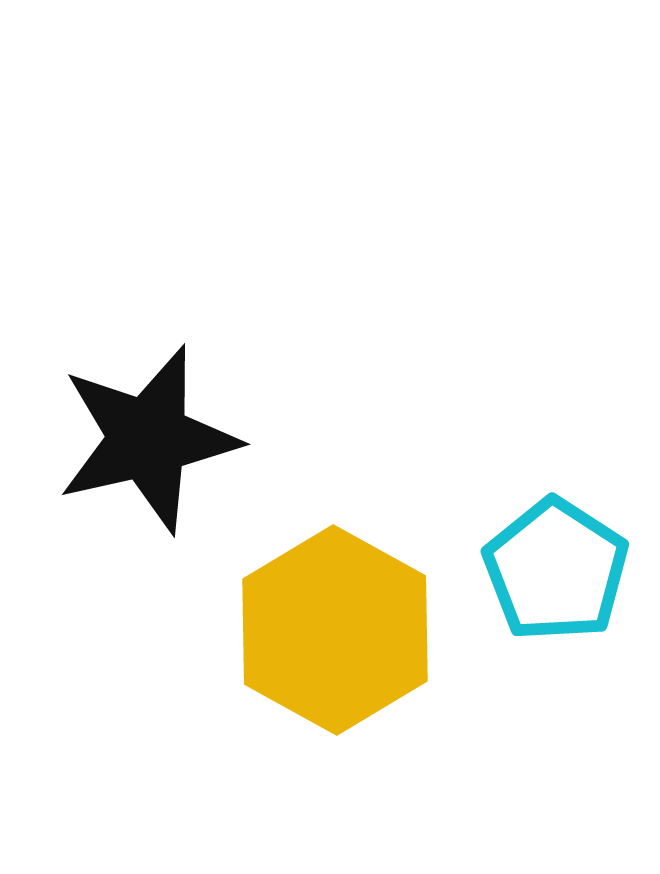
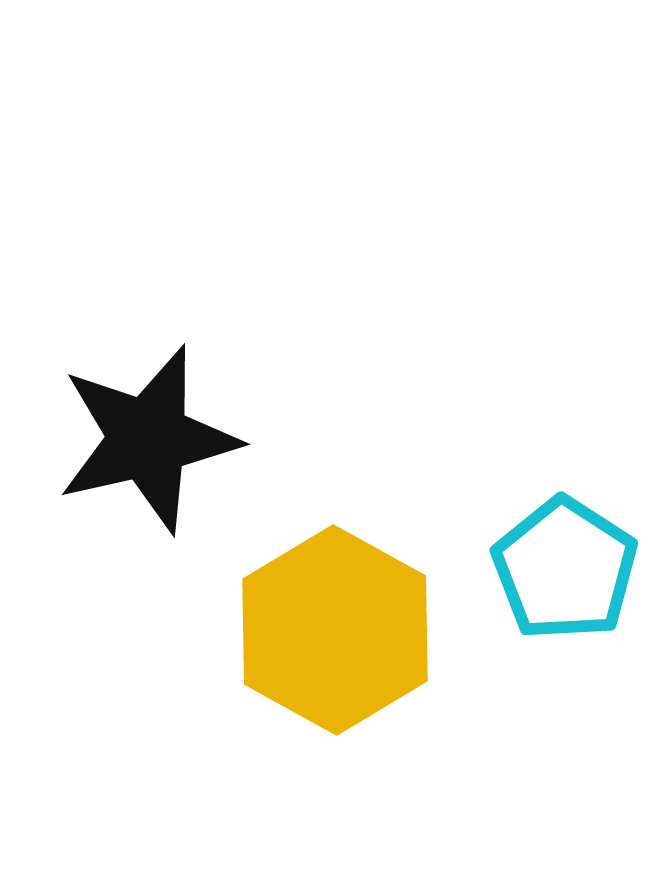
cyan pentagon: moved 9 px right, 1 px up
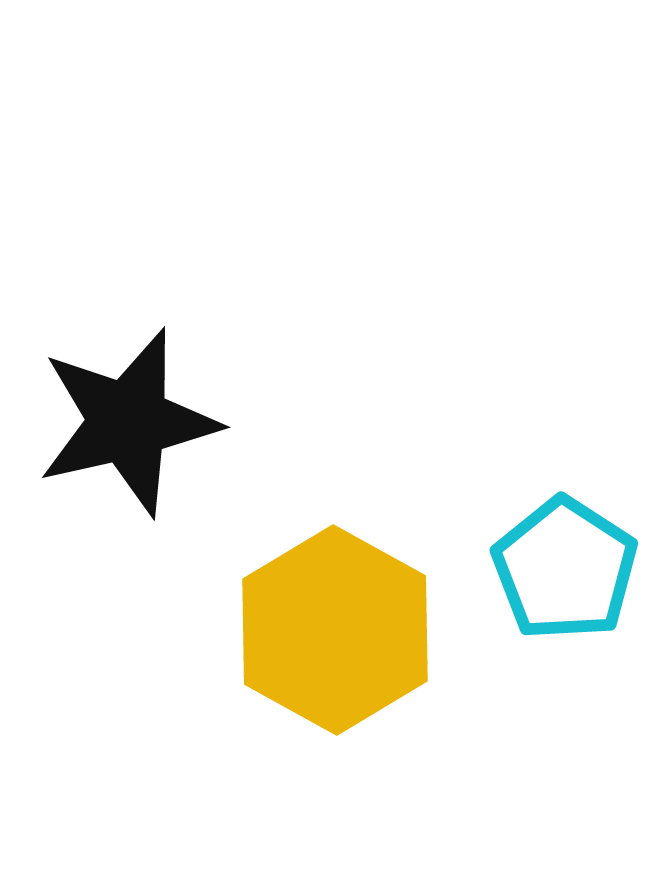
black star: moved 20 px left, 17 px up
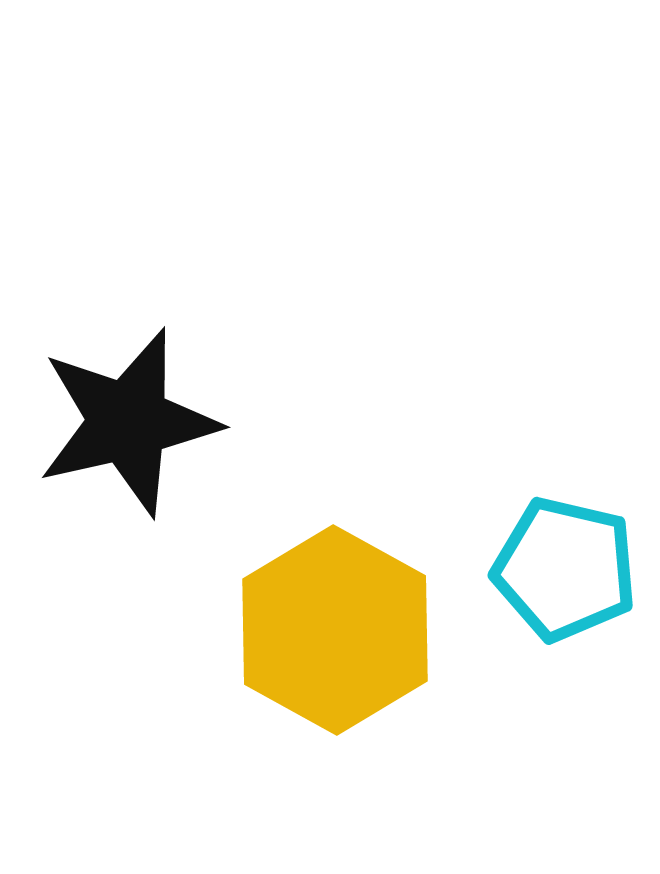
cyan pentagon: rotated 20 degrees counterclockwise
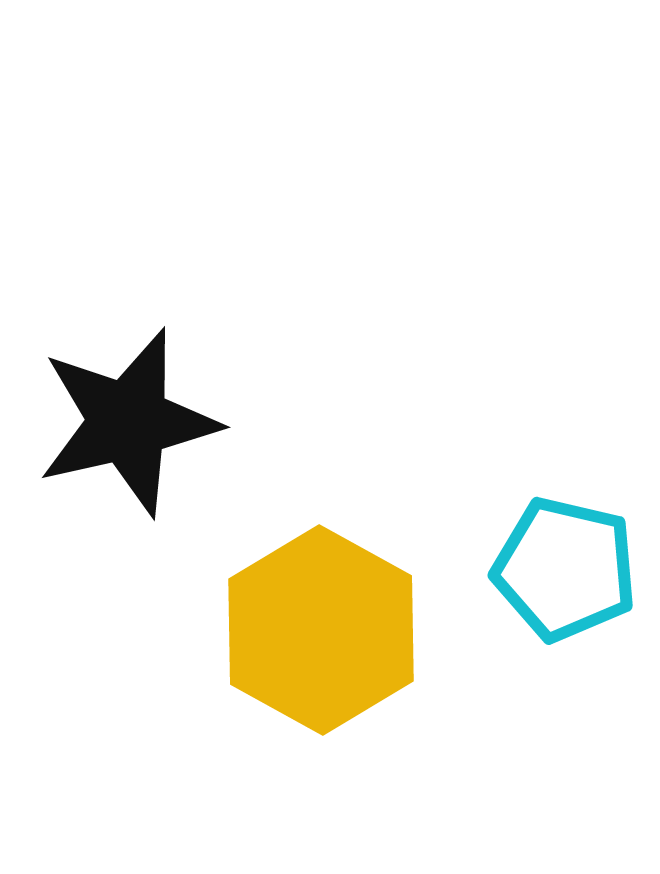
yellow hexagon: moved 14 px left
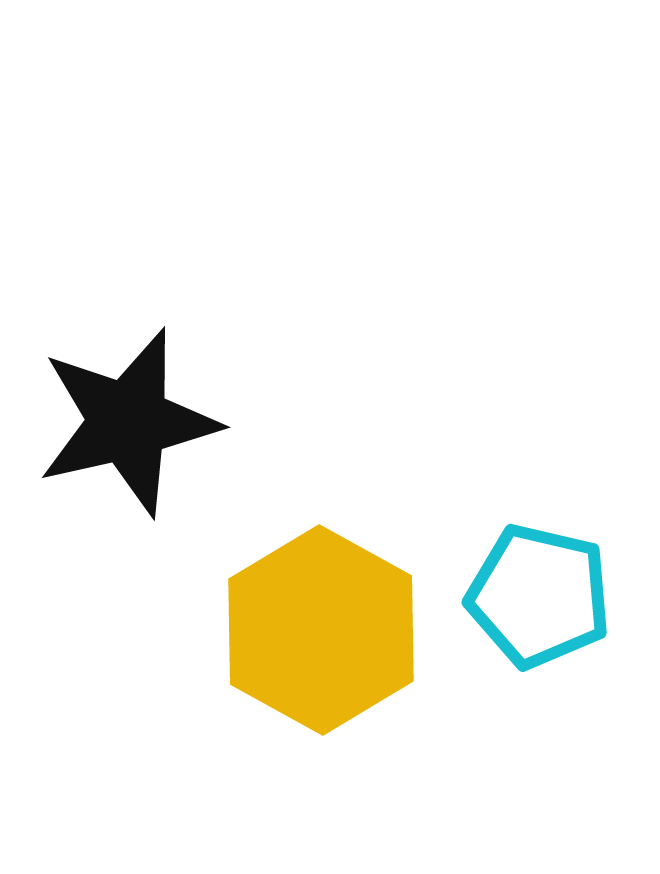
cyan pentagon: moved 26 px left, 27 px down
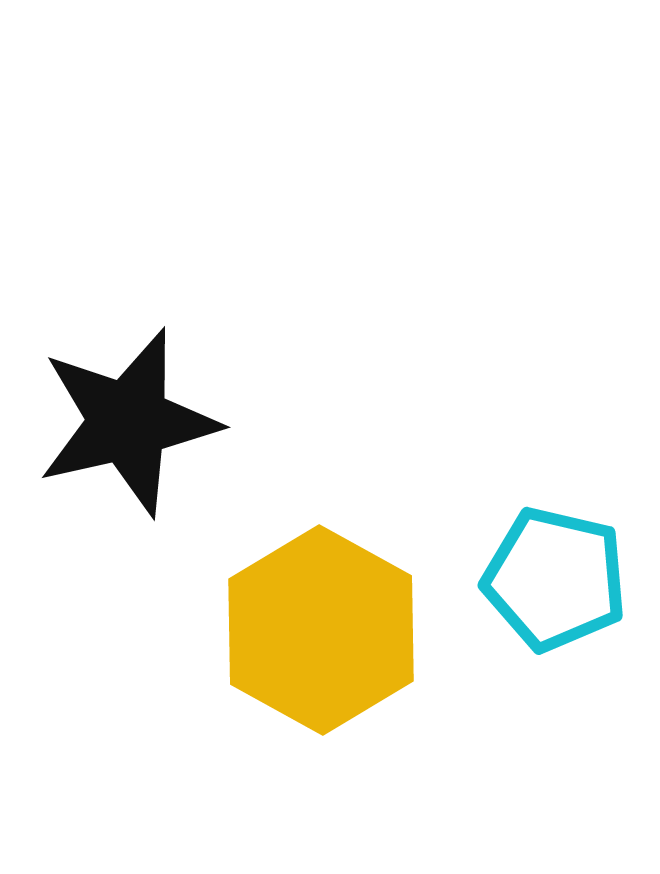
cyan pentagon: moved 16 px right, 17 px up
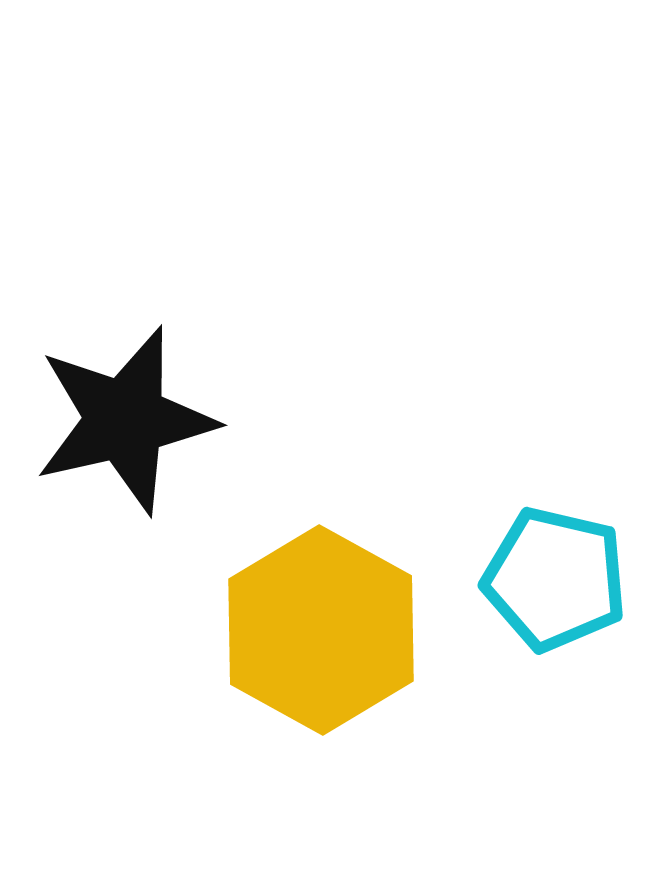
black star: moved 3 px left, 2 px up
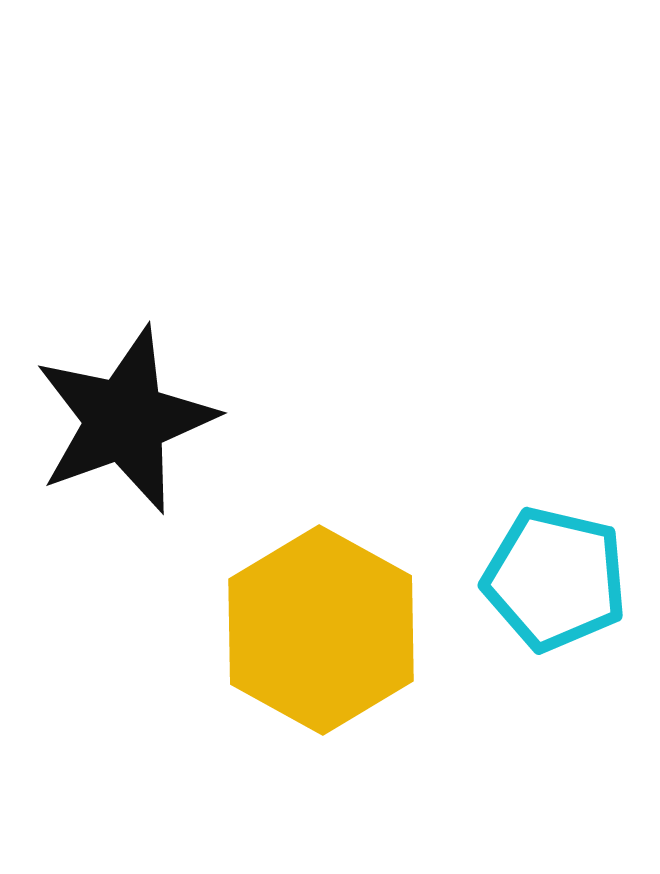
black star: rotated 7 degrees counterclockwise
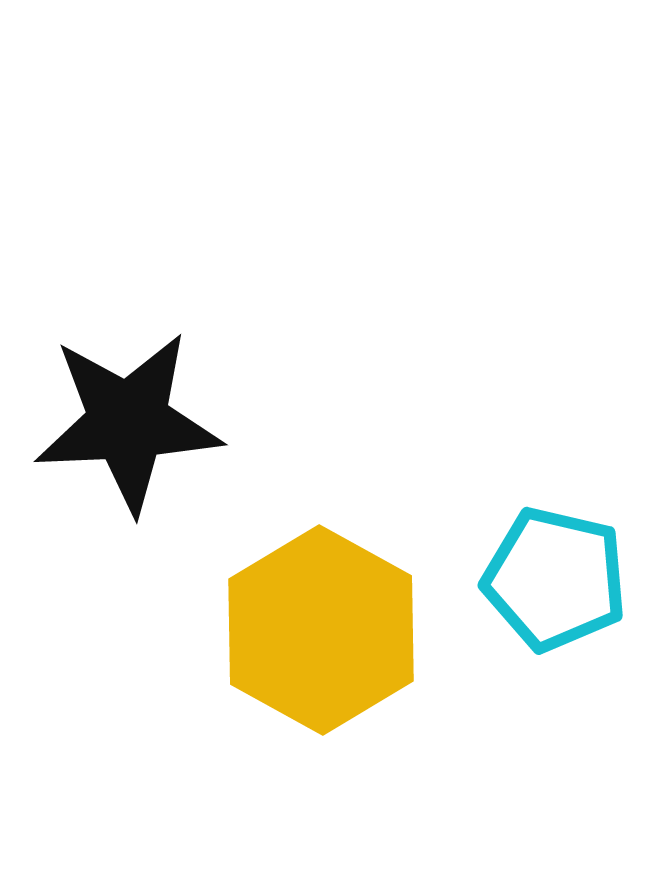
black star: moved 3 px right, 2 px down; rotated 17 degrees clockwise
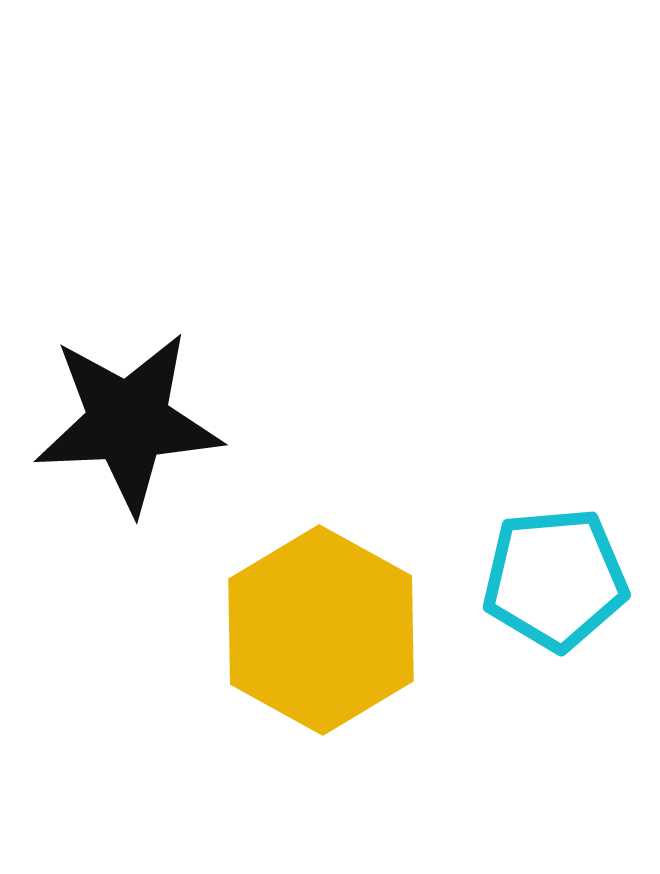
cyan pentagon: rotated 18 degrees counterclockwise
